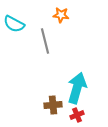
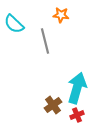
cyan semicircle: rotated 15 degrees clockwise
brown cross: rotated 30 degrees counterclockwise
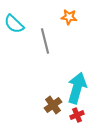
orange star: moved 8 px right, 2 px down
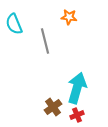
cyan semicircle: rotated 25 degrees clockwise
brown cross: moved 2 px down
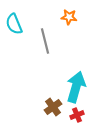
cyan arrow: moved 1 px left, 1 px up
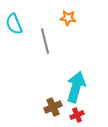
orange star: moved 1 px left, 1 px down
brown cross: rotated 12 degrees clockwise
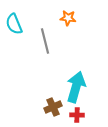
red cross: rotated 24 degrees clockwise
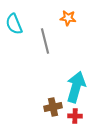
brown cross: rotated 12 degrees clockwise
red cross: moved 2 px left, 1 px down
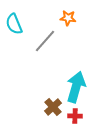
gray line: rotated 55 degrees clockwise
brown cross: rotated 30 degrees counterclockwise
